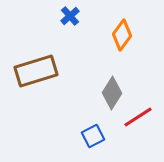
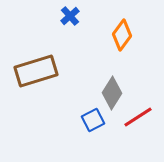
blue square: moved 16 px up
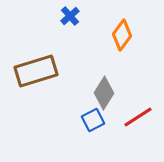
gray diamond: moved 8 px left
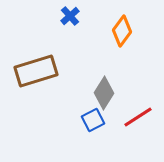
orange diamond: moved 4 px up
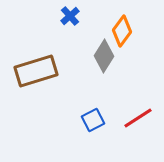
gray diamond: moved 37 px up
red line: moved 1 px down
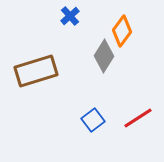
blue square: rotated 10 degrees counterclockwise
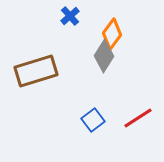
orange diamond: moved 10 px left, 3 px down
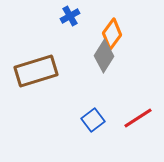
blue cross: rotated 12 degrees clockwise
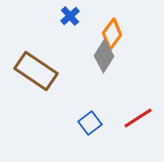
blue cross: rotated 12 degrees counterclockwise
brown rectangle: rotated 51 degrees clockwise
blue square: moved 3 px left, 3 px down
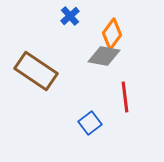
gray diamond: rotated 68 degrees clockwise
red line: moved 13 px left, 21 px up; rotated 64 degrees counterclockwise
